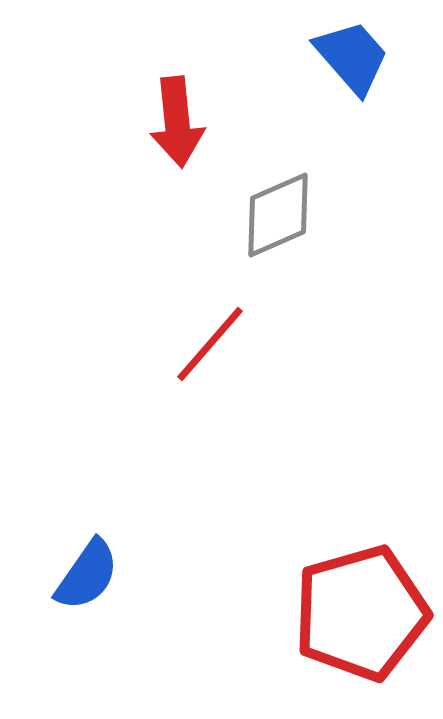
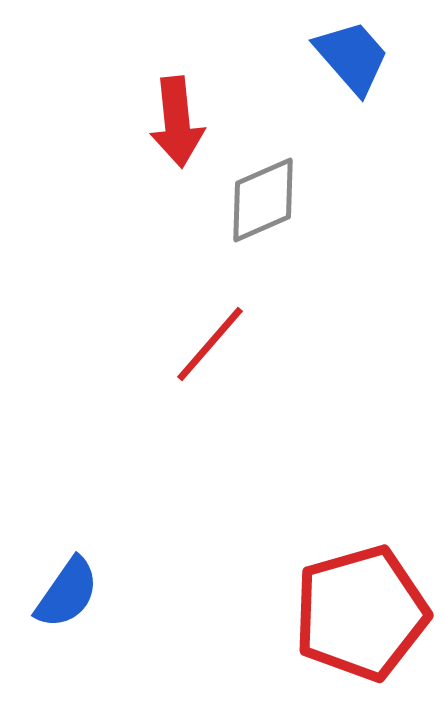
gray diamond: moved 15 px left, 15 px up
blue semicircle: moved 20 px left, 18 px down
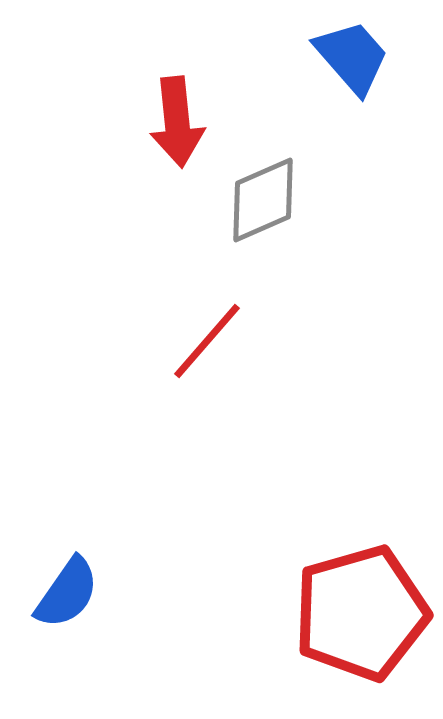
red line: moved 3 px left, 3 px up
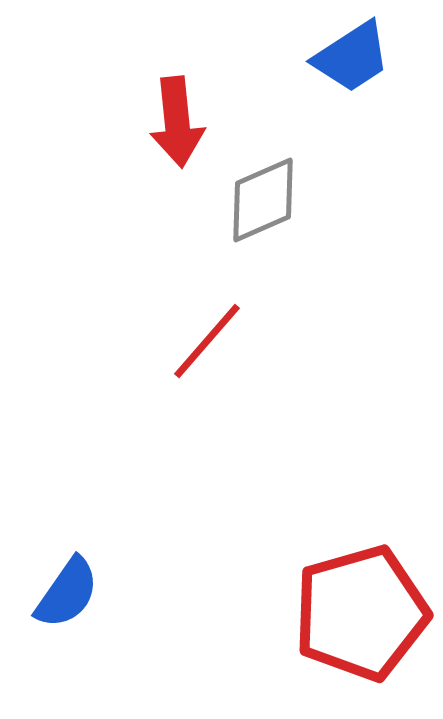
blue trapezoid: rotated 98 degrees clockwise
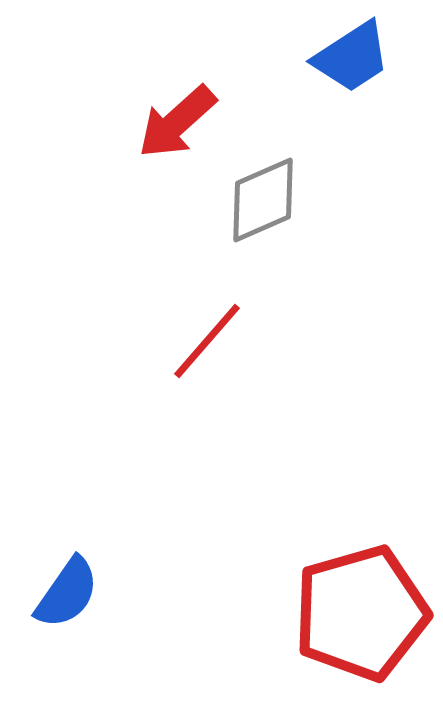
red arrow: rotated 54 degrees clockwise
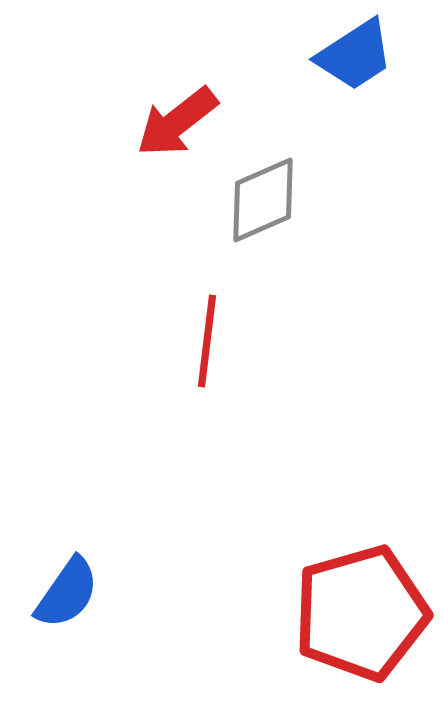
blue trapezoid: moved 3 px right, 2 px up
red arrow: rotated 4 degrees clockwise
red line: rotated 34 degrees counterclockwise
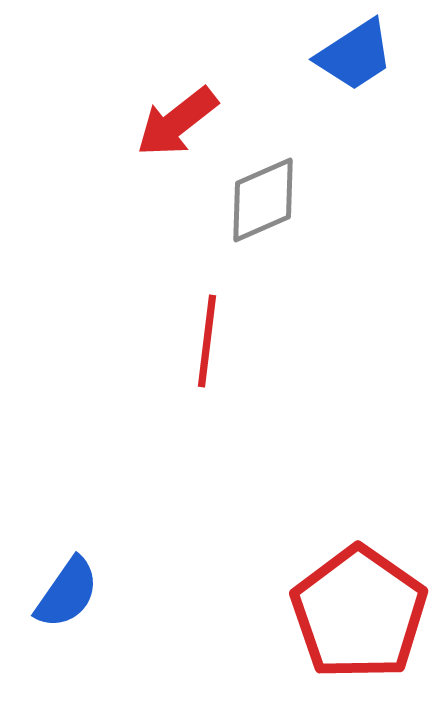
red pentagon: moved 2 px left; rotated 21 degrees counterclockwise
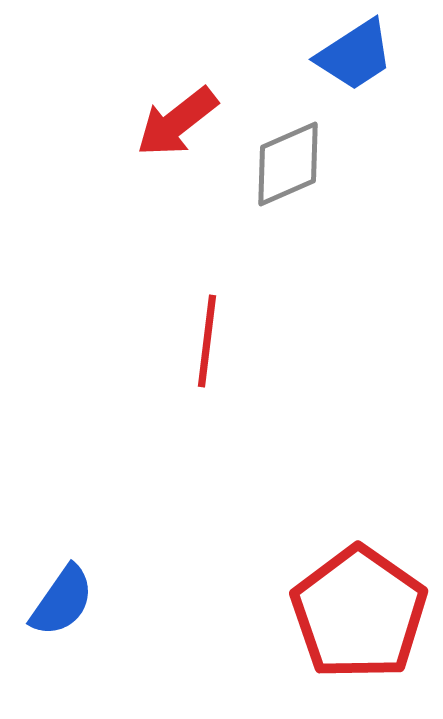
gray diamond: moved 25 px right, 36 px up
blue semicircle: moved 5 px left, 8 px down
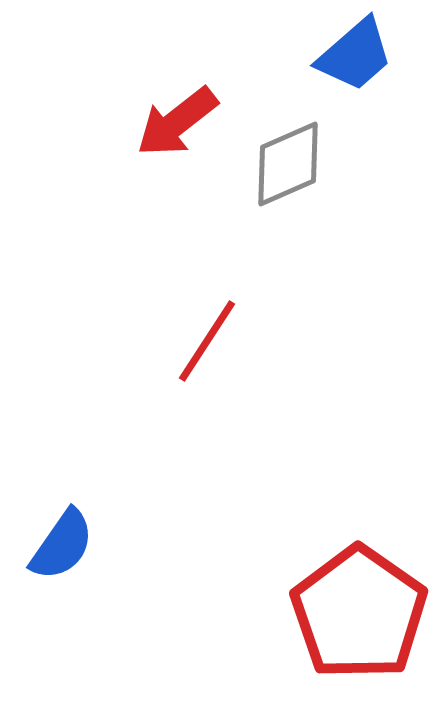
blue trapezoid: rotated 8 degrees counterclockwise
red line: rotated 26 degrees clockwise
blue semicircle: moved 56 px up
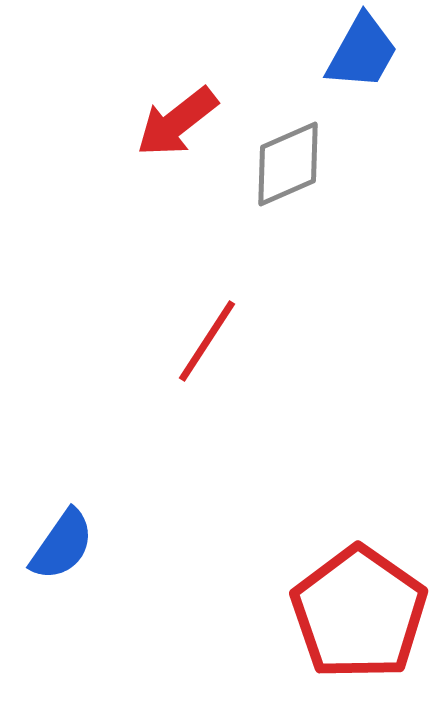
blue trapezoid: moved 7 px right, 3 px up; rotated 20 degrees counterclockwise
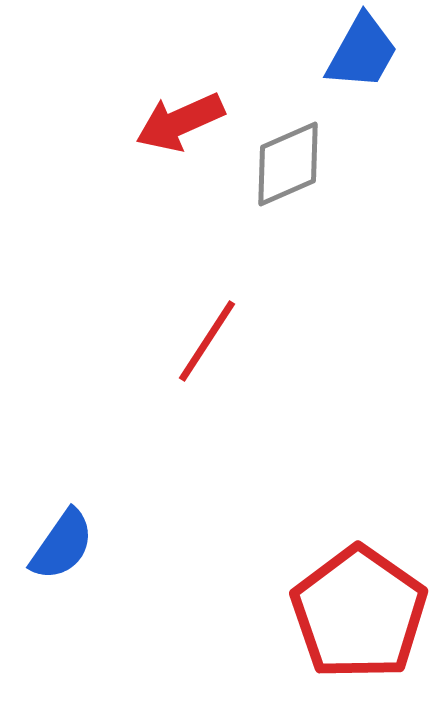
red arrow: moved 3 px right; rotated 14 degrees clockwise
